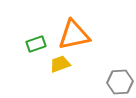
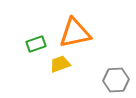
orange triangle: moved 1 px right, 2 px up
gray hexagon: moved 4 px left, 2 px up
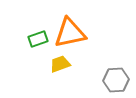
orange triangle: moved 5 px left
green rectangle: moved 2 px right, 5 px up
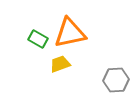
green rectangle: rotated 48 degrees clockwise
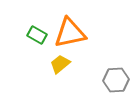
green rectangle: moved 1 px left, 4 px up
yellow trapezoid: rotated 20 degrees counterclockwise
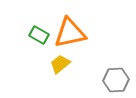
green rectangle: moved 2 px right
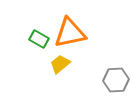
green rectangle: moved 4 px down
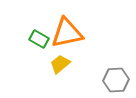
orange triangle: moved 3 px left
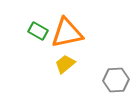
green rectangle: moved 1 px left, 8 px up
yellow trapezoid: moved 5 px right
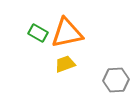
green rectangle: moved 2 px down
yellow trapezoid: rotated 20 degrees clockwise
